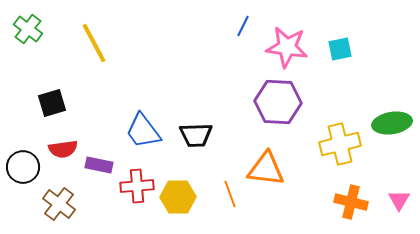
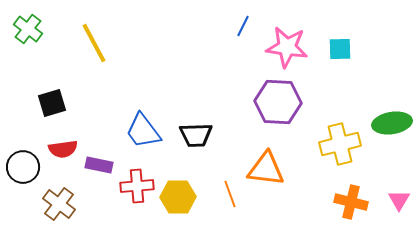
cyan square: rotated 10 degrees clockwise
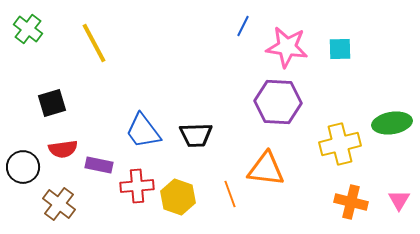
yellow hexagon: rotated 20 degrees clockwise
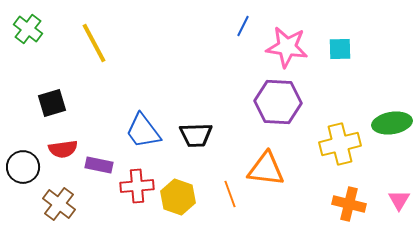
orange cross: moved 2 px left, 2 px down
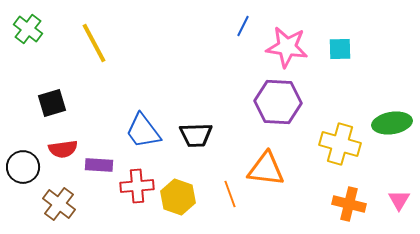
yellow cross: rotated 30 degrees clockwise
purple rectangle: rotated 8 degrees counterclockwise
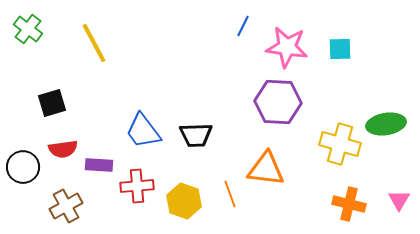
green ellipse: moved 6 px left, 1 px down
yellow hexagon: moved 6 px right, 4 px down
brown cross: moved 7 px right, 2 px down; rotated 24 degrees clockwise
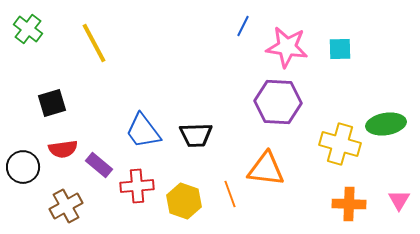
purple rectangle: rotated 36 degrees clockwise
orange cross: rotated 12 degrees counterclockwise
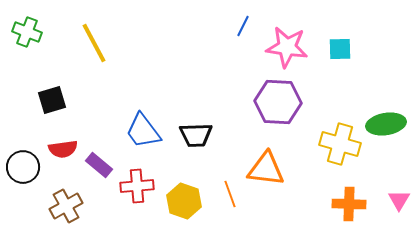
green cross: moved 1 px left, 3 px down; rotated 16 degrees counterclockwise
black square: moved 3 px up
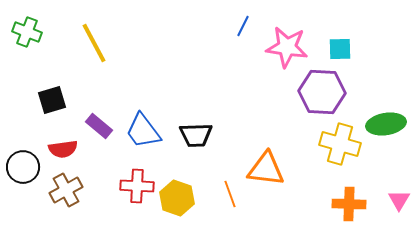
purple hexagon: moved 44 px right, 10 px up
purple rectangle: moved 39 px up
red cross: rotated 8 degrees clockwise
yellow hexagon: moved 7 px left, 3 px up
brown cross: moved 16 px up
